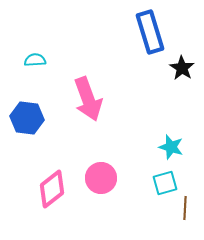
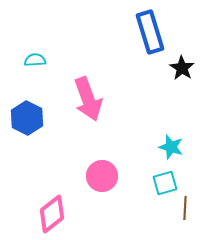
blue hexagon: rotated 20 degrees clockwise
pink circle: moved 1 px right, 2 px up
pink diamond: moved 25 px down
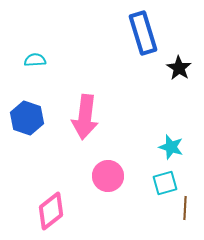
blue rectangle: moved 7 px left, 1 px down
black star: moved 3 px left
pink arrow: moved 3 px left, 18 px down; rotated 27 degrees clockwise
blue hexagon: rotated 8 degrees counterclockwise
pink circle: moved 6 px right
pink diamond: moved 1 px left, 3 px up
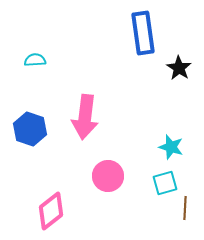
blue rectangle: rotated 9 degrees clockwise
blue hexagon: moved 3 px right, 11 px down
